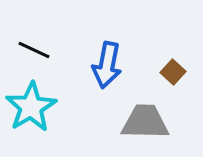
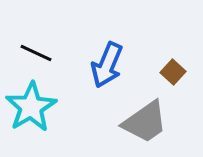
black line: moved 2 px right, 3 px down
blue arrow: rotated 12 degrees clockwise
gray trapezoid: rotated 144 degrees clockwise
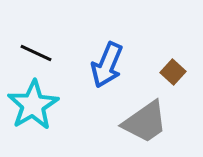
cyan star: moved 2 px right, 2 px up
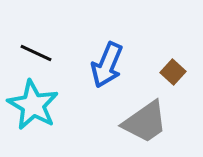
cyan star: rotated 12 degrees counterclockwise
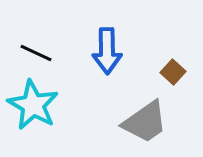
blue arrow: moved 14 px up; rotated 24 degrees counterclockwise
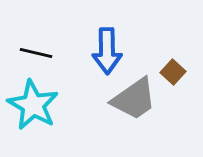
black line: rotated 12 degrees counterclockwise
gray trapezoid: moved 11 px left, 23 px up
